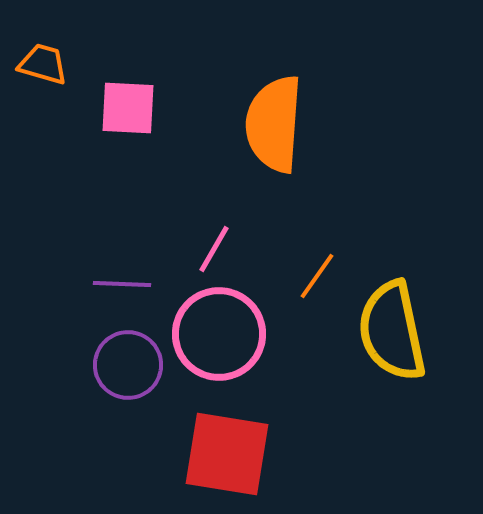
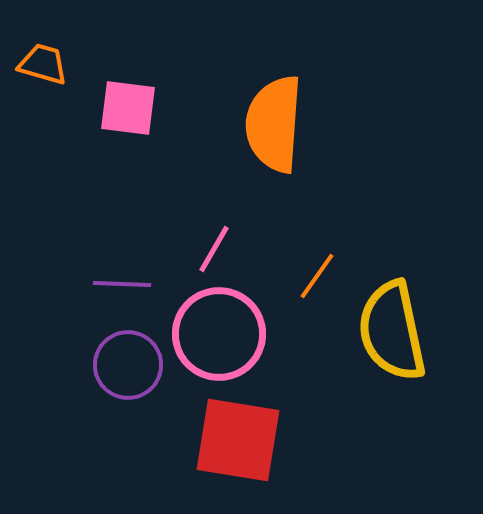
pink square: rotated 4 degrees clockwise
red square: moved 11 px right, 14 px up
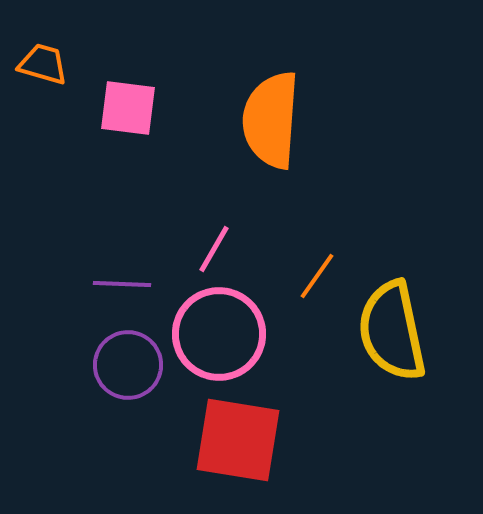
orange semicircle: moved 3 px left, 4 px up
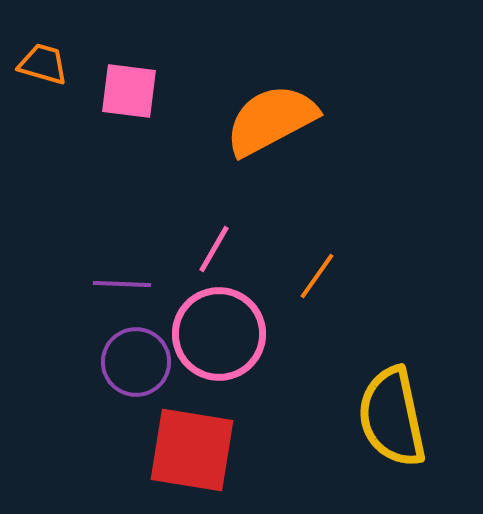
pink square: moved 1 px right, 17 px up
orange semicircle: rotated 58 degrees clockwise
yellow semicircle: moved 86 px down
purple circle: moved 8 px right, 3 px up
red square: moved 46 px left, 10 px down
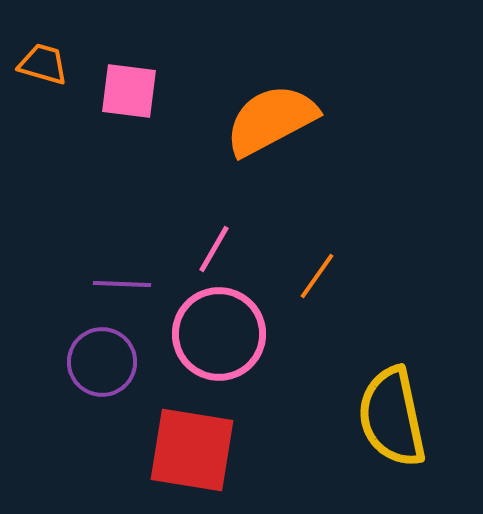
purple circle: moved 34 px left
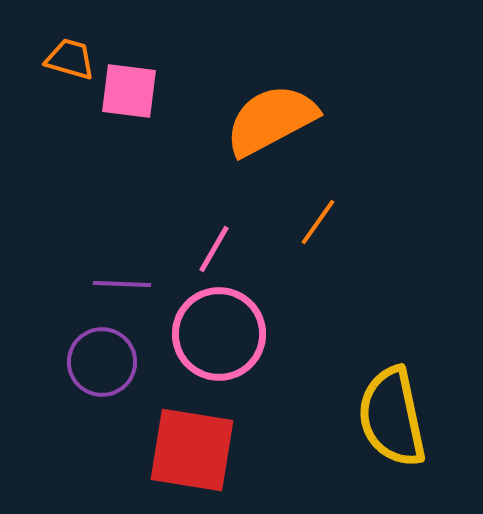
orange trapezoid: moved 27 px right, 5 px up
orange line: moved 1 px right, 54 px up
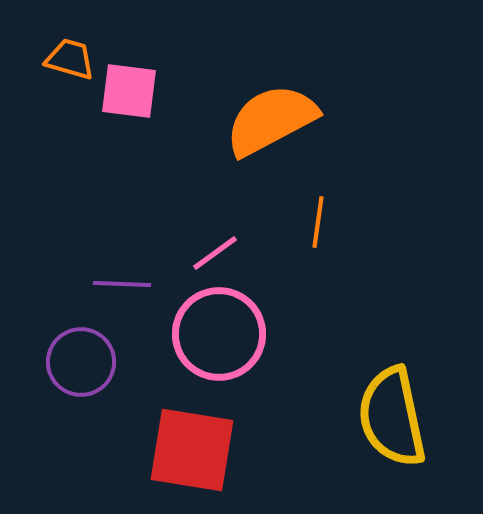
orange line: rotated 27 degrees counterclockwise
pink line: moved 1 px right, 4 px down; rotated 24 degrees clockwise
purple circle: moved 21 px left
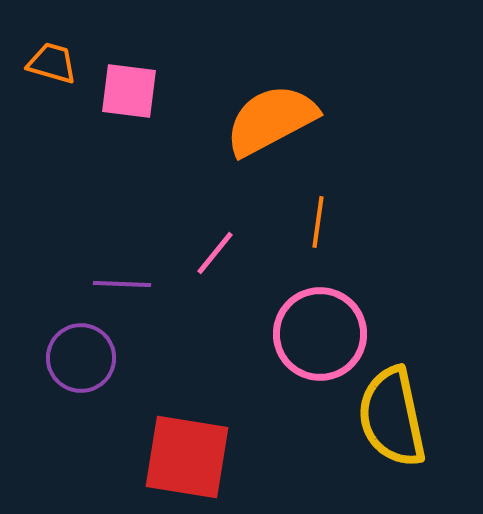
orange trapezoid: moved 18 px left, 4 px down
pink line: rotated 15 degrees counterclockwise
pink circle: moved 101 px right
purple circle: moved 4 px up
red square: moved 5 px left, 7 px down
